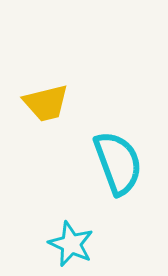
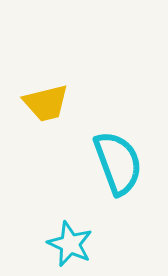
cyan star: moved 1 px left
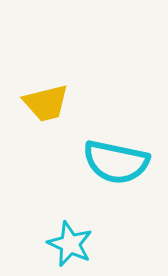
cyan semicircle: moved 2 px left, 1 px up; rotated 122 degrees clockwise
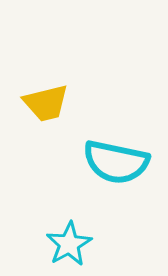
cyan star: moved 1 px left; rotated 18 degrees clockwise
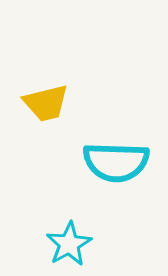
cyan semicircle: rotated 10 degrees counterclockwise
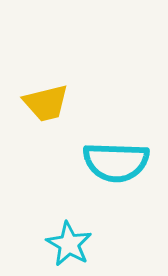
cyan star: rotated 12 degrees counterclockwise
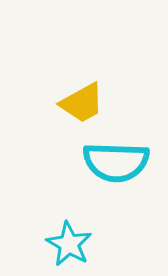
yellow trapezoid: moved 36 px right; rotated 15 degrees counterclockwise
